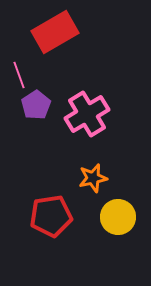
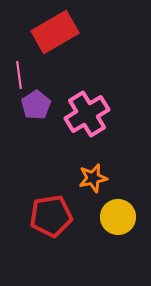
pink line: rotated 12 degrees clockwise
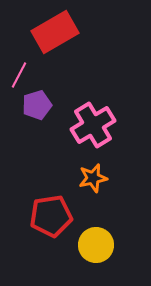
pink line: rotated 36 degrees clockwise
purple pentagon: moved 1 px right; rotated 16 degrees clockwise
pink cross: moved 6 px right, 11 px down
yellow circle: moved 22 px left, 28 px down
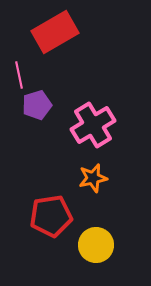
pink line: rotated 40 degrees counterclockwise
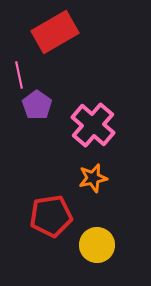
purple pentagon: rotated 20 degrees counterclockwise
pink cross: rotated 18 degrees counterclockwise
yellow circle: moved 1 px right
